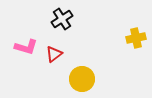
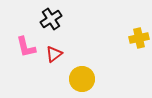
black cross: moved 11 px left
yellow cross: moved 3 px right
pink L-shape: rotated 60 degrees clockwise
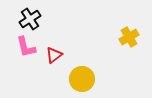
black cross: moved 21 px left
yellow cross: moved 10 px left, 1 px up; rotated 18 degrees counterclockwise
red triangle: moved 1 px down
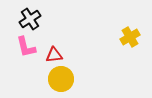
yellow cross: moved 1 px right
red triangle: rotated 30 degrees clockwise
yellow circle: moved 21 px left
